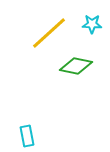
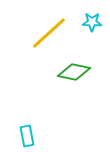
cyan star: moved 2 px up
green diamond: moved 2 px left, 6 px down
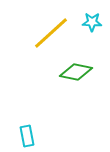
yellow line: moved 2 px right
green diamond: moved 2 px right
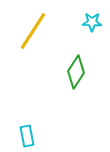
yellow line: moved 18 px left, 2 px up; rotated 15 degrees counterclockwise
green diamond: rotated 68 degrees counterclockwise
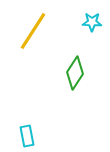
green diamond: moved 1 px left, 1 px down
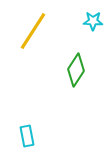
cyan star: moved 1 px right, 1 px up
green diamond: moved 1 px right, 3 px up
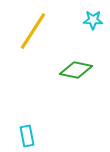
cyan star: moved 1 px up
green diamond: rotated 68 degrees clockwise
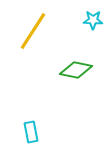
cyan rectangle: moved 4 px right, 4 px up
